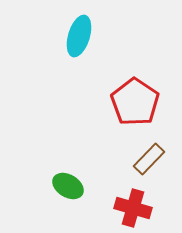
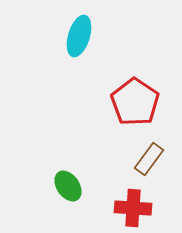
brown rectangle: rotated 8 degrees counterclockwise
green ellipse: rotated 24 degrees clockwise
red cross: rotated 12 degrees counterclockwise
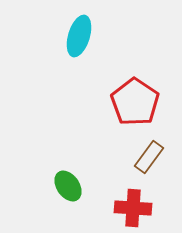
brown rectangle: moved 2 px up
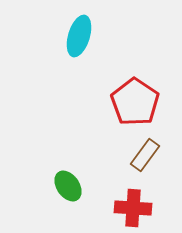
brown rectangle: moved 4 px left, 2 px up
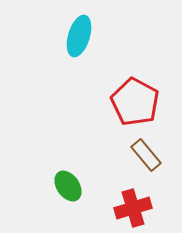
red pentagon: rotated 6 degrees counterclockwise
brown rectangle: moved 1 px right; rotated 76 degrees counterclockwise
red cross: rotated 21 degrees counterclockwise
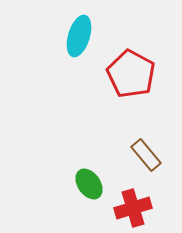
red pentagon: moved 4 px left, 28 px up
green ellipse: moved 21 px right, 2 px up
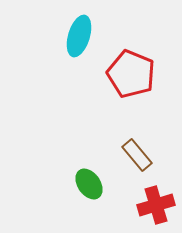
red pentagon: rotated 6 degrees counterclockwise
brown rectangle: moved 9 px left
red cross: moved 23 px right, 3 px up
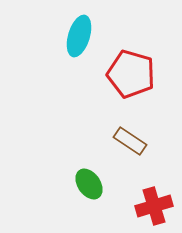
red pentagon: rotated 6 degrees counterclockwise
brown rectangle: moved 7 px left, 14 px up; rotated 16 degrees counterclockwise
red cross: moved 2 px left, 1 px down
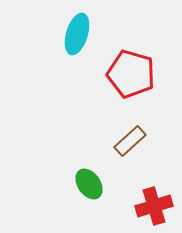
cyan ellipse: moved 2 px left, 2 px up
brown rectangle: rotated 76 degrees counterclockwise
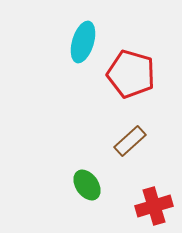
cyan ellipse: moved 6 px right, 8 px down
green ellipse: moved 2 px left, 1 px down
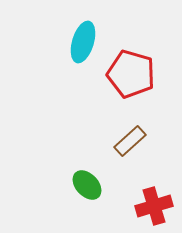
green ellipse: rotated 8 degrees counterclockwise
